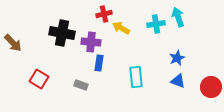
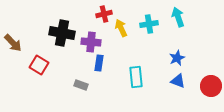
cyan cross: moved 7 px left
yellow arrow: rotated 36 degrees clockwise
red square: moved 14 px up
red circle: moved 1 px up
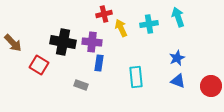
black cross: moved 1 px right, 9 px down
purple cross: moved 1 px right
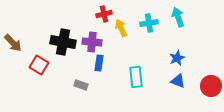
cyan cross: moved 1 px up
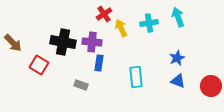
red cross: rotated 21 degrees counterclockwise
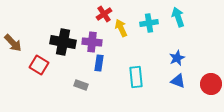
red circle: moved 2 px up
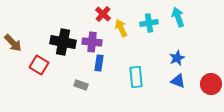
red cross: moved 1 px left; rotated 14 degrees counterclockwise
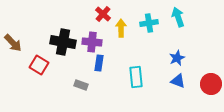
yellow arrow: rotated 24 degrees clockwise
